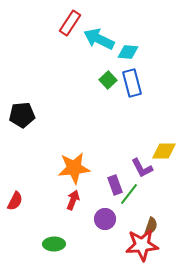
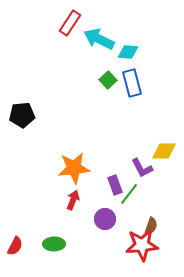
red semicircle: moved 45 px down
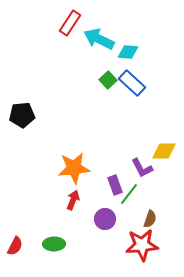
blue rectangle: rotated 32 degrees counterclockwise
brown semicircle: moved 1 px left, 7 px up
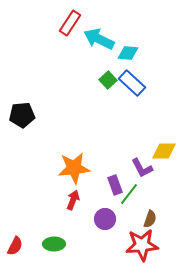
cyan diamond: moved 1 px down
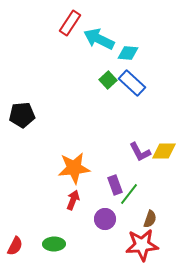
purple L-shape: moved 2 px left, 16 px up
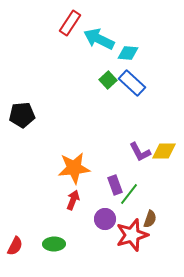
red star: moved 10 px left, 10 px up; rotated 12 degrees counterclockwise
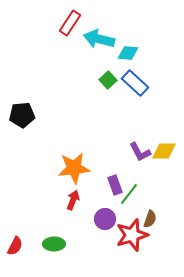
cyan arrow: rotated 12 degrees counterclockwise
blue rectangle: moved 3 px right
